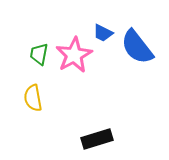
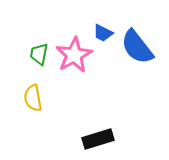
black rectangle: moved 1 px right
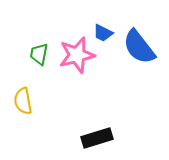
blue semicircle: moved 2 px right
pink star: moved 3 px right; rotated 15 degrees clockwise
yellow semicircle: moved 10 px left, 3 px down
black rectangle: moved 1 px left, 1 px up
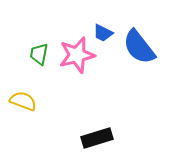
yellow semicircle: rotated 120 degrees clockwise
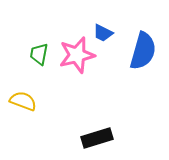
blue semicircle: moved 4 px right, 4 px down; rotated 126 degrees counterclockwise
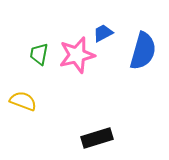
blue trapezoid: rotated 125 degrees clockwise
